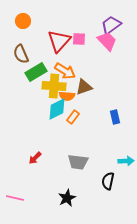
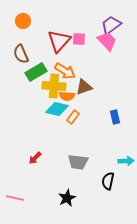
cyan diamond: rotated 40 degrees clockwise
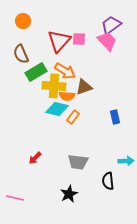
black semicircle: rotated 18 degrees counterclockwise
black star: moved 2 px right, 4 px up
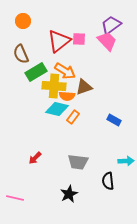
red triangle: rotated 10 degrees clockwise
blue rectangle: moved 1 px left, 3 px down; rotated 48 degrees counterclockwise
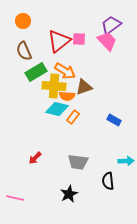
brown semicircle: moved 3 px right, 3 px up
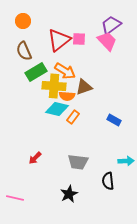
red triangle: moved 1 px up
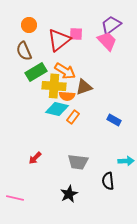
orange circle: moved 6 px right, 4 px down
pink square: moved 3 px left, 5 px up
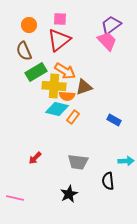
pink square: moved 16 px left, 15 px up
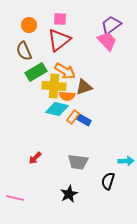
blue rectangle: moved 30 px left
black semicircle: rotated 24 degrees clockwise
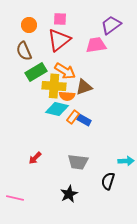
pink trapezoid: moved 11 px left, 4 px down; rotated 55 degrees counterclockwise
